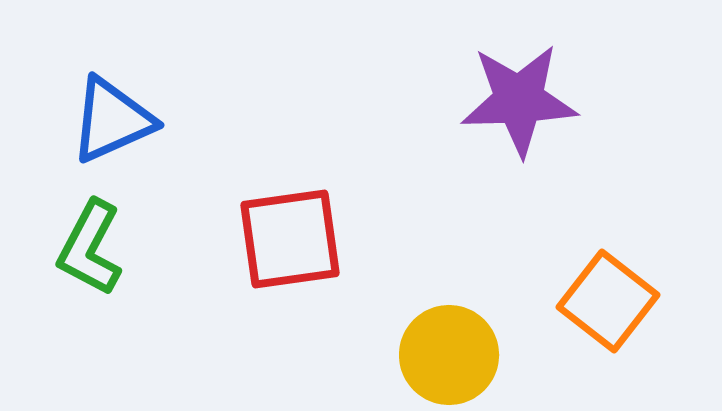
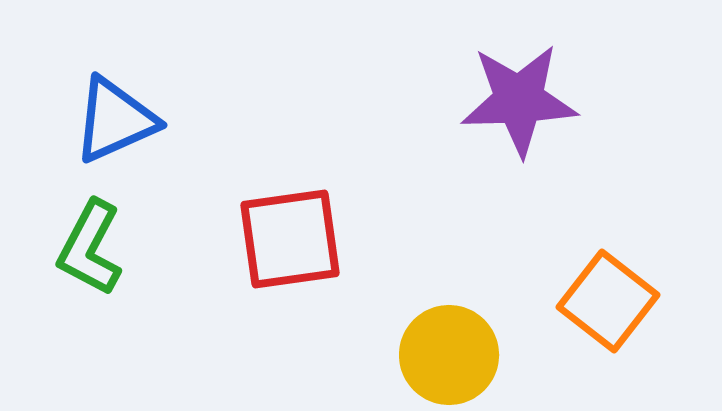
blue triangle: moved 3 px right
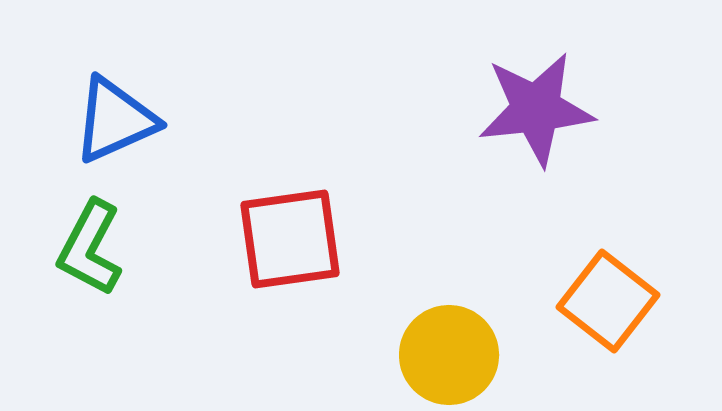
purple star: moved 17 px right, 9 px down; rotated 4 degrees counterclockwise
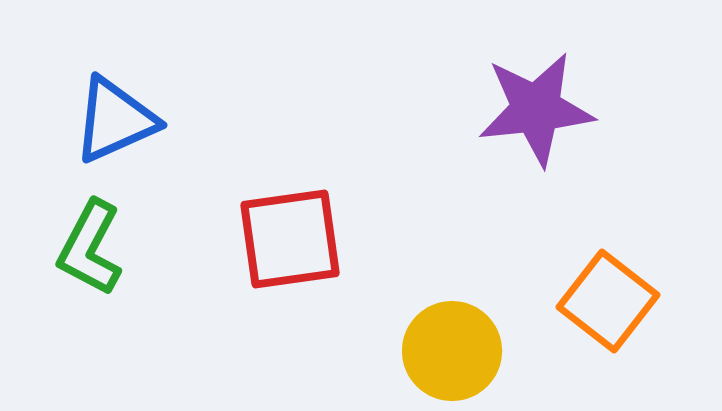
yellow circle: moved 3 px right, 4 px up
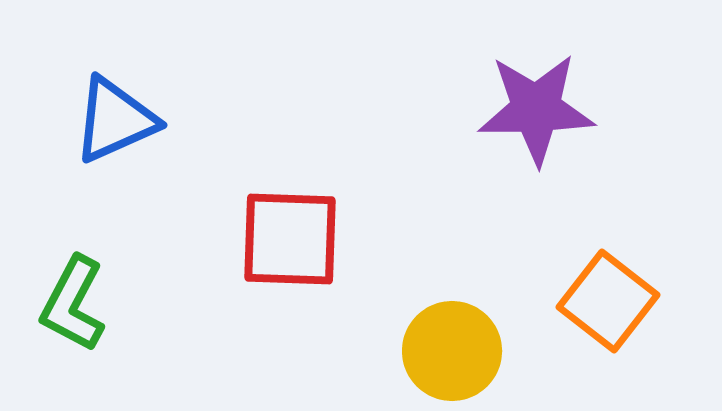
purple star: rotated 5 degrees clockwise
red square: rotated 10 degrees clockwise
green L-shape: moved 17 px left, 56 px down
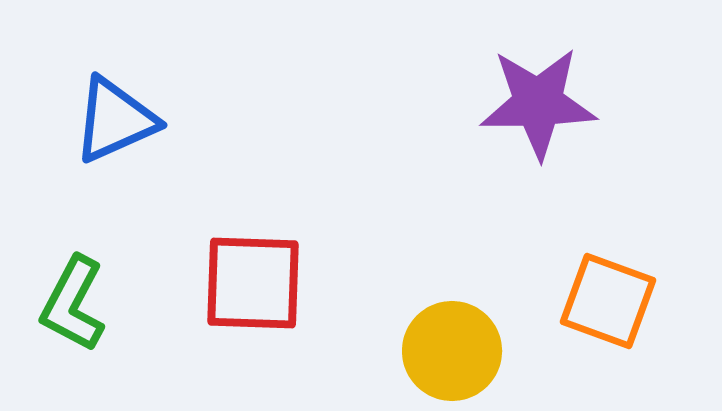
purple star: moved 2 px right, 6 px up
red square: moved 37 px left, 44 px down
orange square: rotated 18 degrees counterclockwise
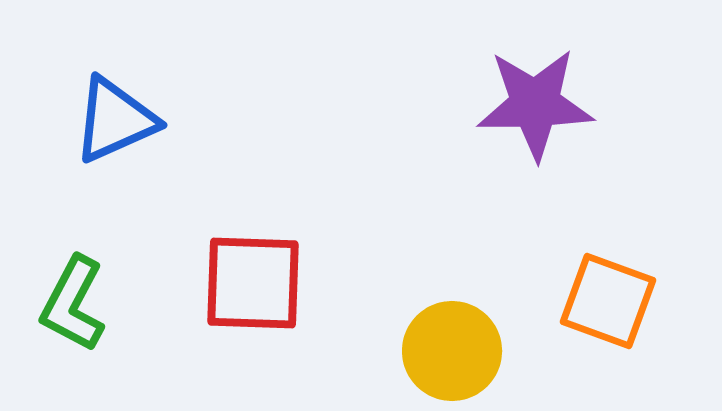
purple star: moved 3 px left, 1 px down
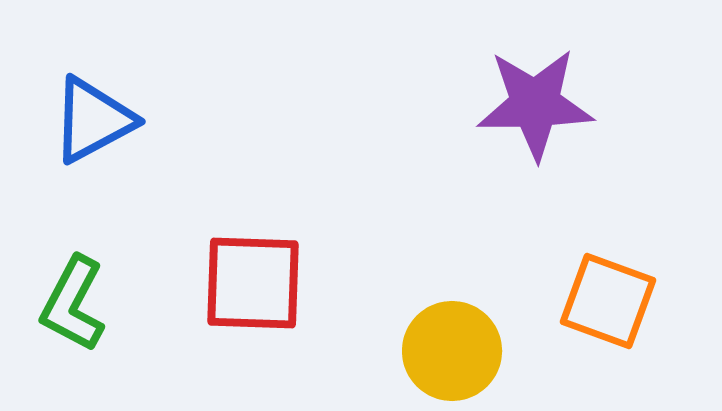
blue triangle: moved 22 px left; rotated 4 degrees counterclockwise
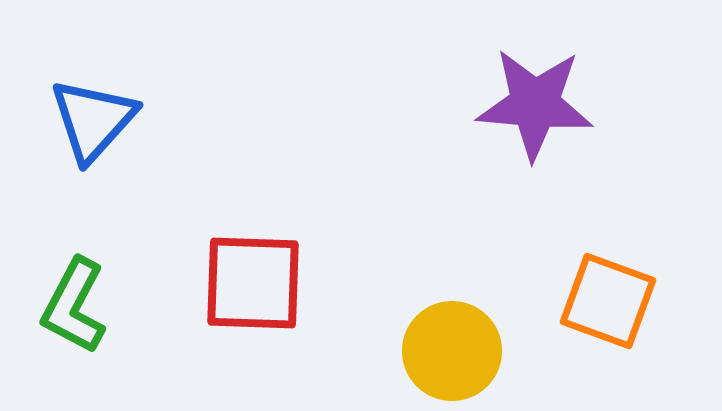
purple star: rotated 6 degrees clockwise
blue triangle: rotated 20 degrees counterclockwise
green L-shape: moved 1 px right, 2 px down
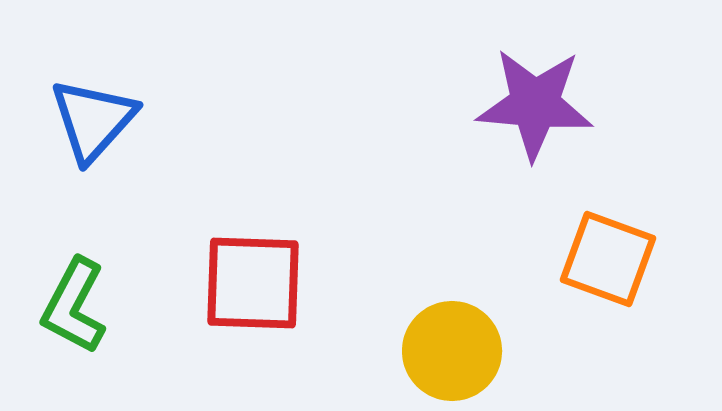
orange square: moved 42 px up
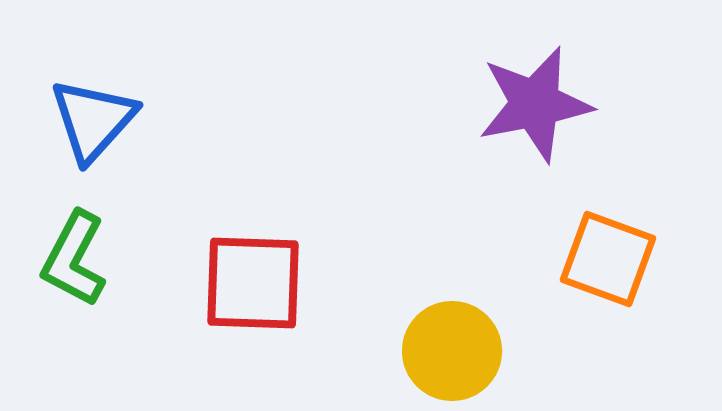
purple star: rotated 16 degrees counterclockwise
green L-shape: moved 47 px up
